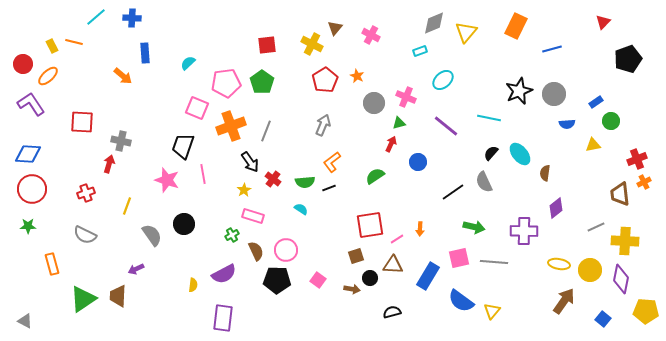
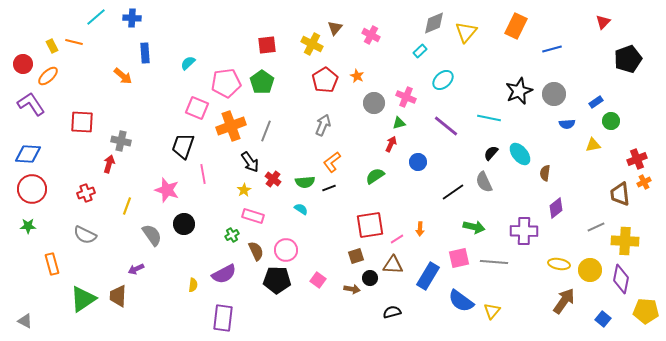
cyan rectangle at (420, 51): rotated 24 degrees counterclockwise
pink star at (167, 180): moved 10 px down
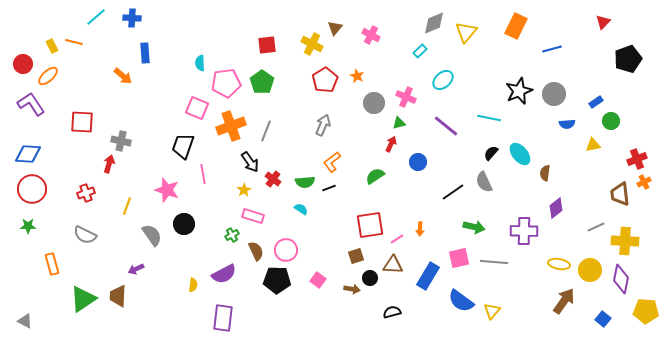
cyan semicircle at (188, 63): moved 12 px right; rotated 49 degrees counterclockwise
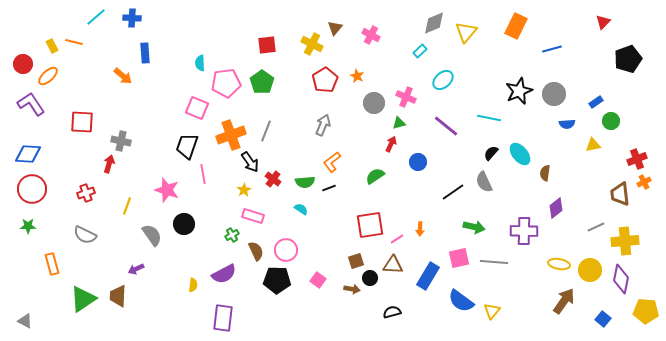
orange cross at (231, 126): moved 9 px down
black trapezoid at (183, 146): moved 4 px right
yellow cross at (625, 241): rotated 8 degrees counterclockwise
brown square at (356, 256): moved 5 px down
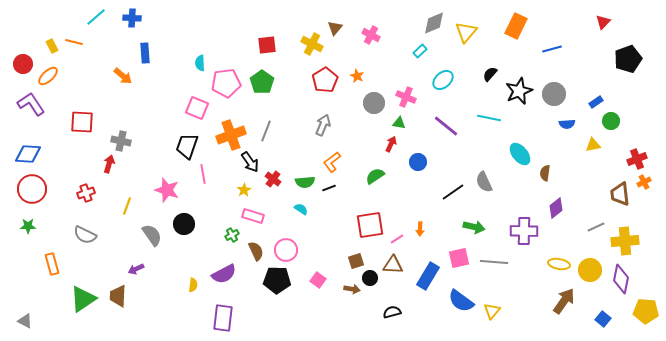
green triangle at (399, 123): rotated 24 degrees clockwise
black semicircle at (491, 153): moved 1 px left, 79 px up
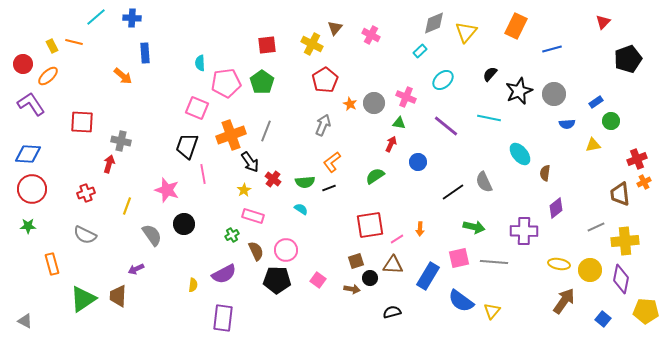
orange star at (357, 76): moved 7 px left, 28 px down
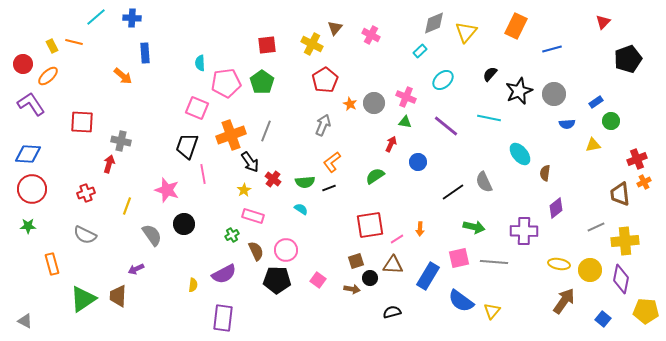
green triangle at (399, 123): moved 6 px right, 1 px up
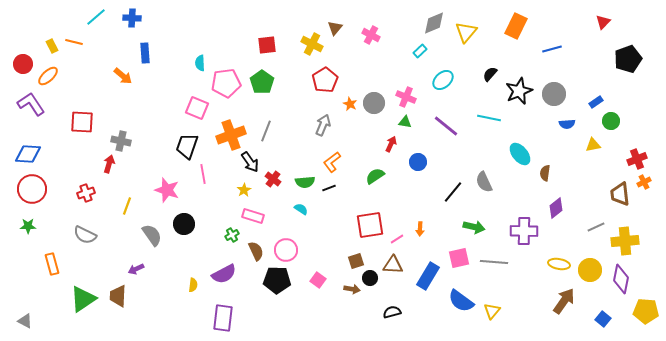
black line at (453, 192): rotated 15 degrees counterclockwise
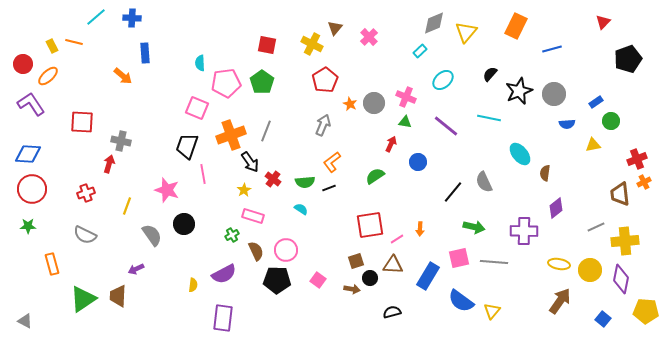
pink cross at (371, 35): moved 2 px left, 2 px down; rotated 18 degrees clockwise
red square at (267, 45): rotated 18 degrees clockwise
brown arrow at (564, 301): moved 4 px left
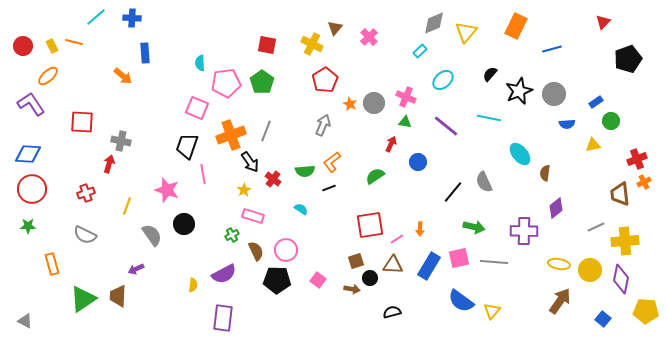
red circle at (23, 64): moved 18 px up
green semicircle at (305, 182): moved 11 px up
blue rectangle at (428, 276): moved 1 px right, 10 px up
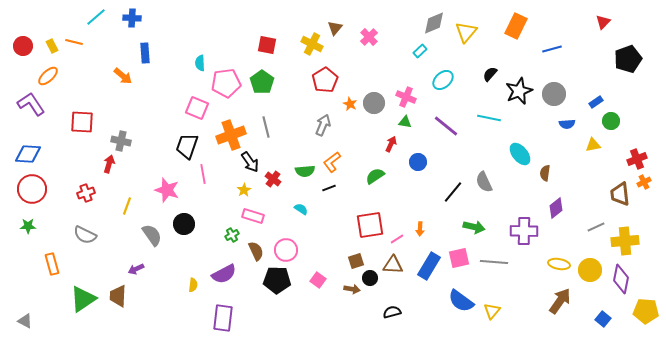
gray line at (266, 131): moved 4 px up; rotated 35 degrees counterclockwise
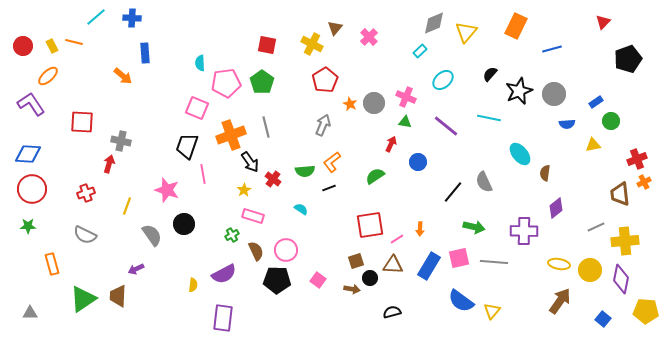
gray triangle at (25, 321): moved 5 px right, 8 px up; rotated 28 degrees counterclockwise
